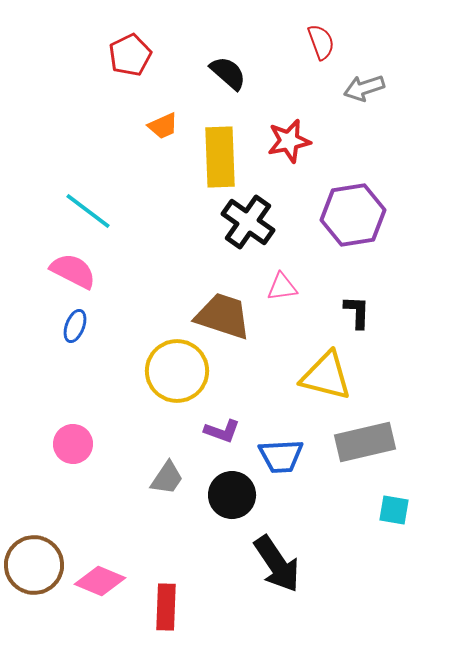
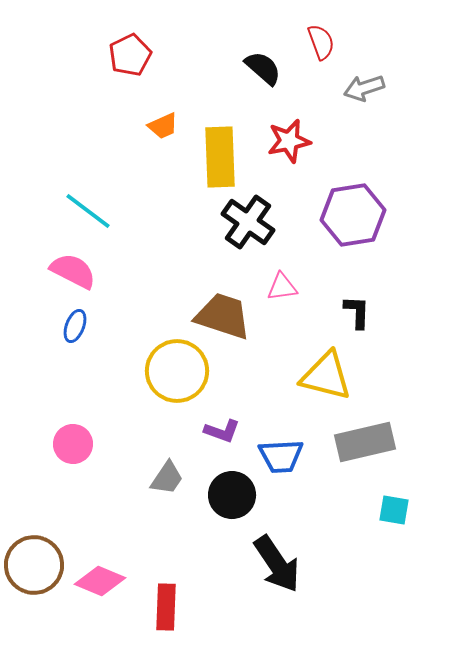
black semicircle: moved 35 px right, 5 px up
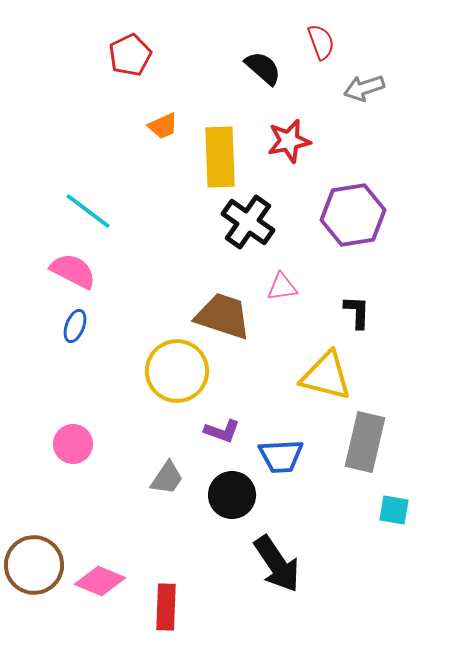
gray rectangle: rotated 64 degrees counterclockwise
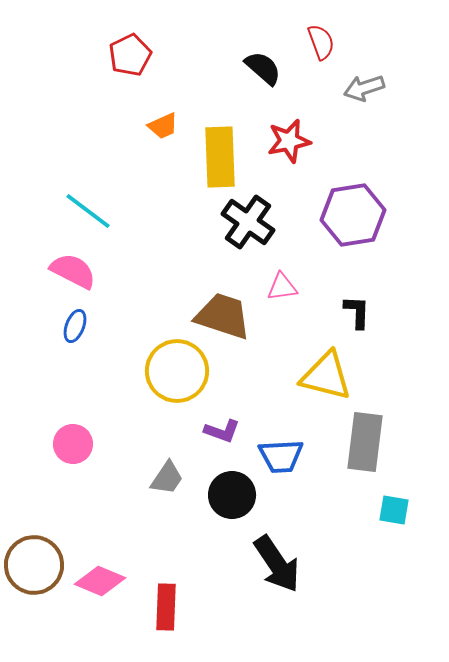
gray rectangle: rotated 6 degrees counterclockwise
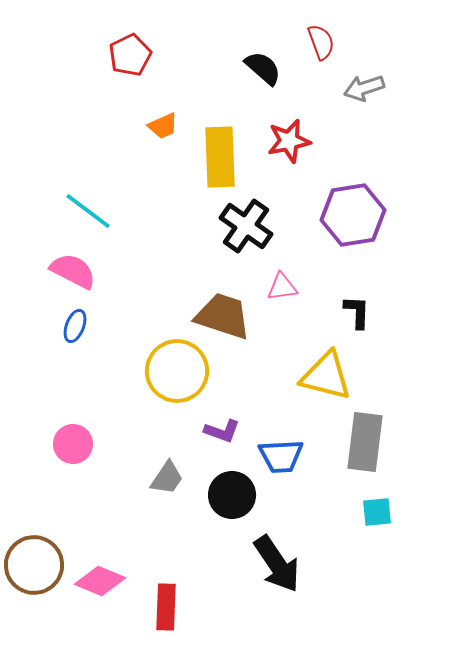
black cross: moved 2 px left, 4 px down
cyan square: moved 17 px left, 2 px down; rotated 16 degrees counterclockwise
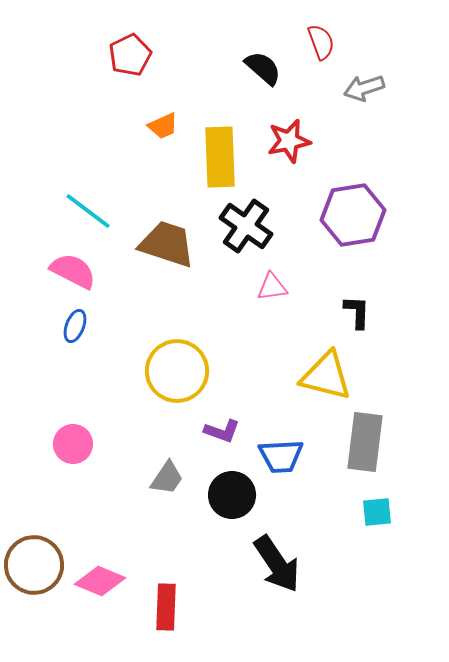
pink triangle: moved 10 px left
brown trapezoid: moved 56 px left, 72 px up
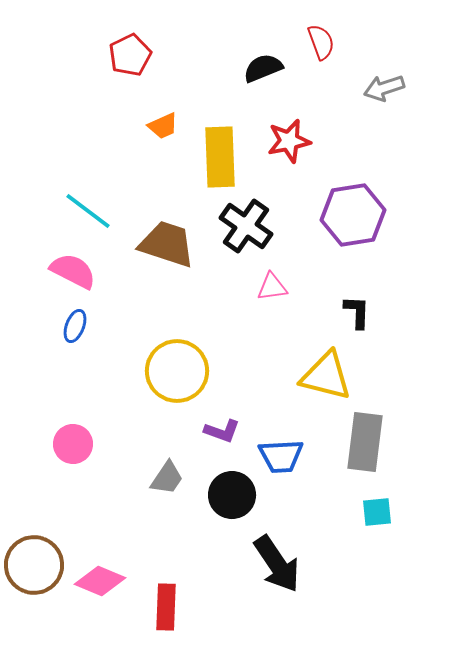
black semicircle: rotated 63 degrees counterclockwise
gray arrow: moved 20 px right
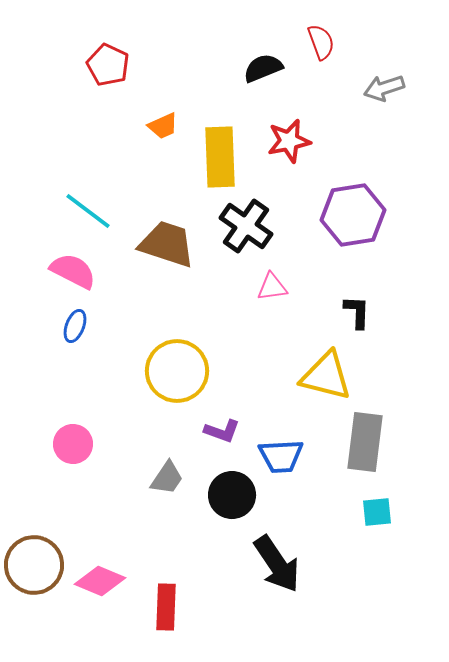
red pentagon: moved 22 px left, 10 px down; rotated 21 degrees counterclockwise
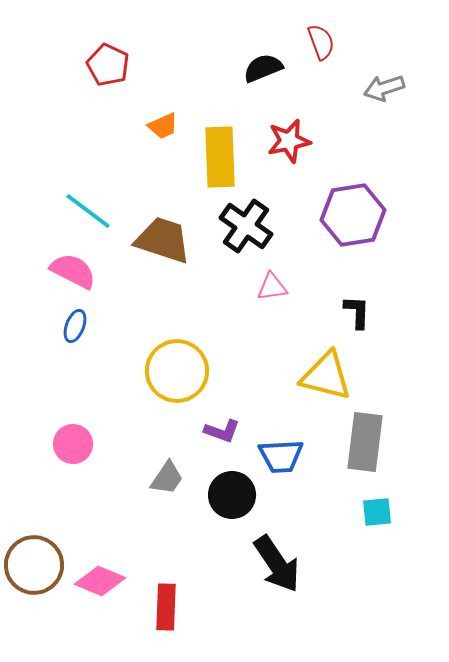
brown trapezoid: moved 4 px left, 4 px up
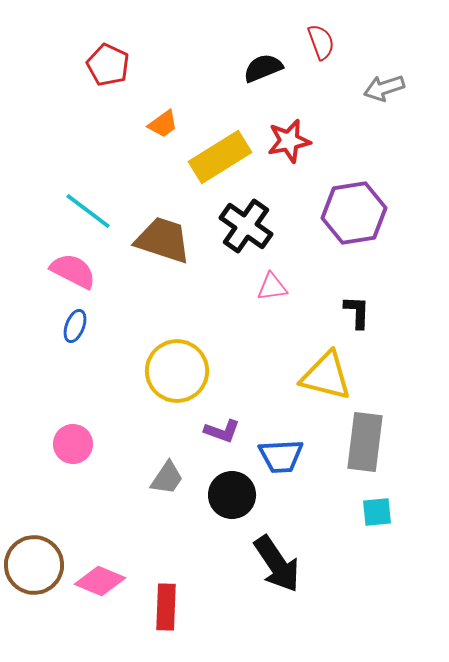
orange trapezoid: moved 2 px up; rotated 12 degrees counterclockwise
yellow rectangle: rotated 60 degrees clockwise
purple hexagon: moved 1 px right, 2 px up
